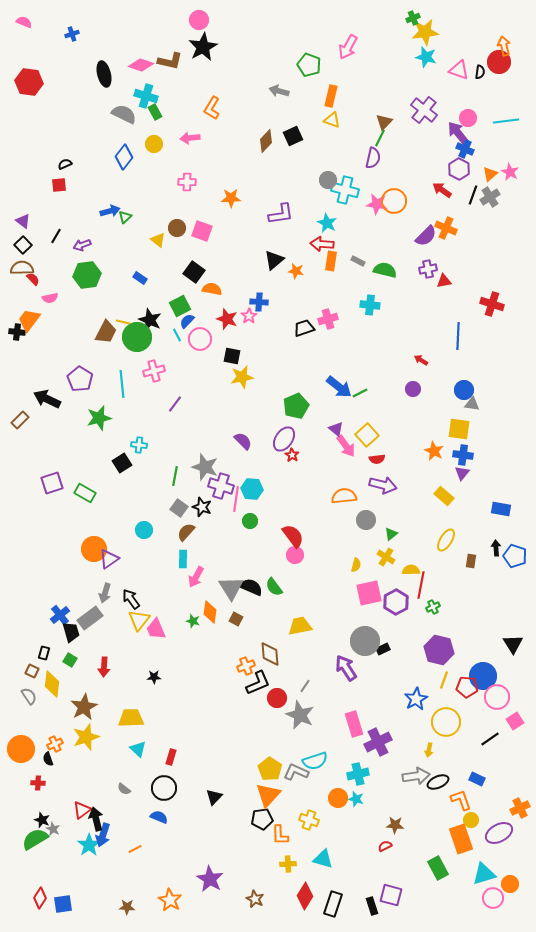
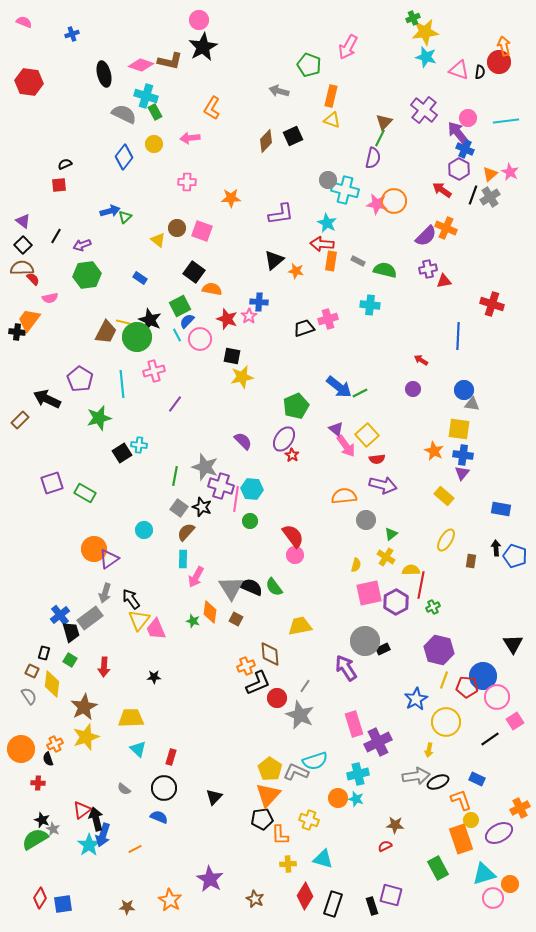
black square at (122, 463): moved 10 px up
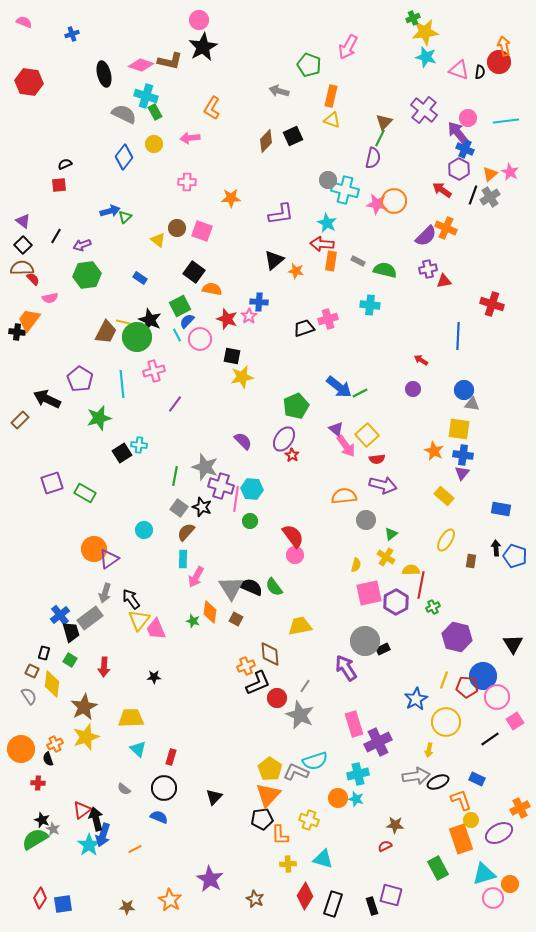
purple hexagon at (439, 650): moved 18 px right, 13 px up
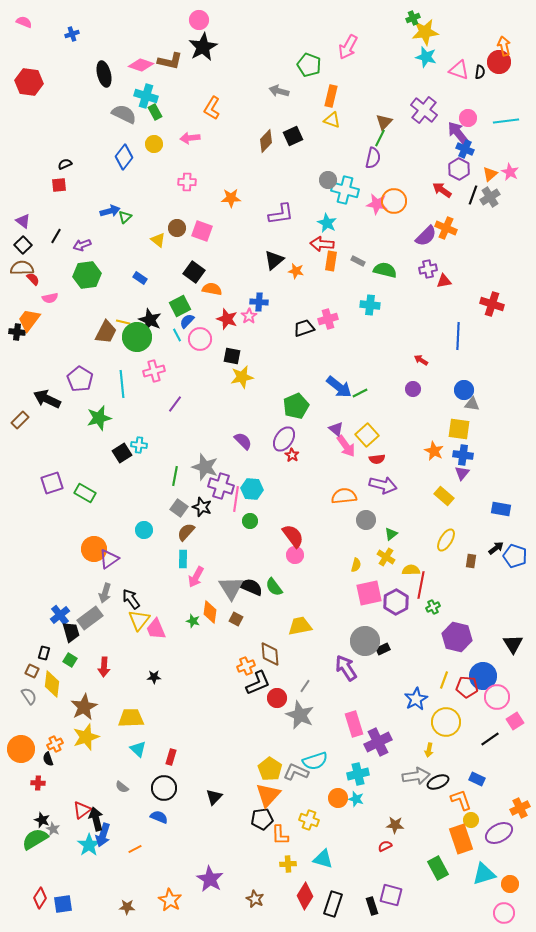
black arrow at (496, 548): rotated 56 degrees clockwise
gray semicircle at (124, 789): moved 2 px left, 2 px up
pink circle at (493, 898): moved 11 px right, 15 px down
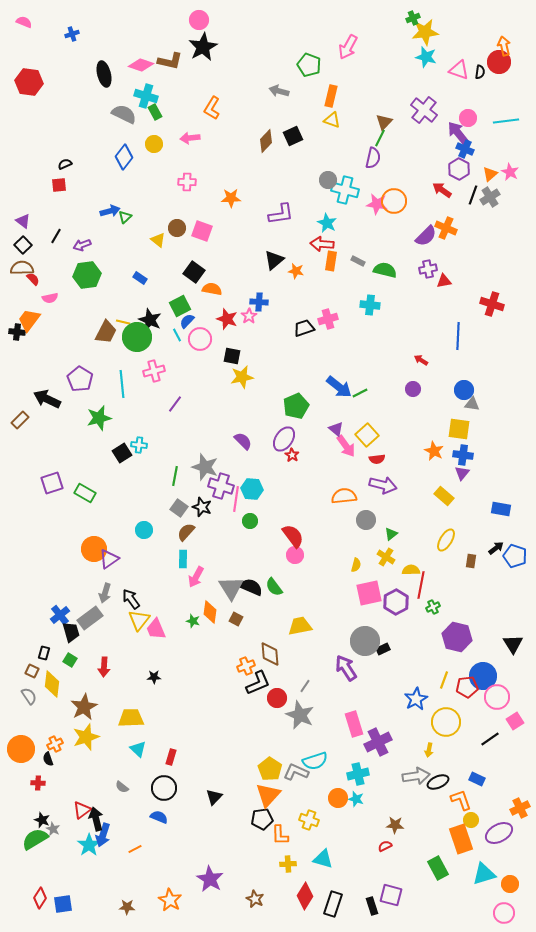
red pentagon at (467, 687): rotated 10 degrees counterclockwise
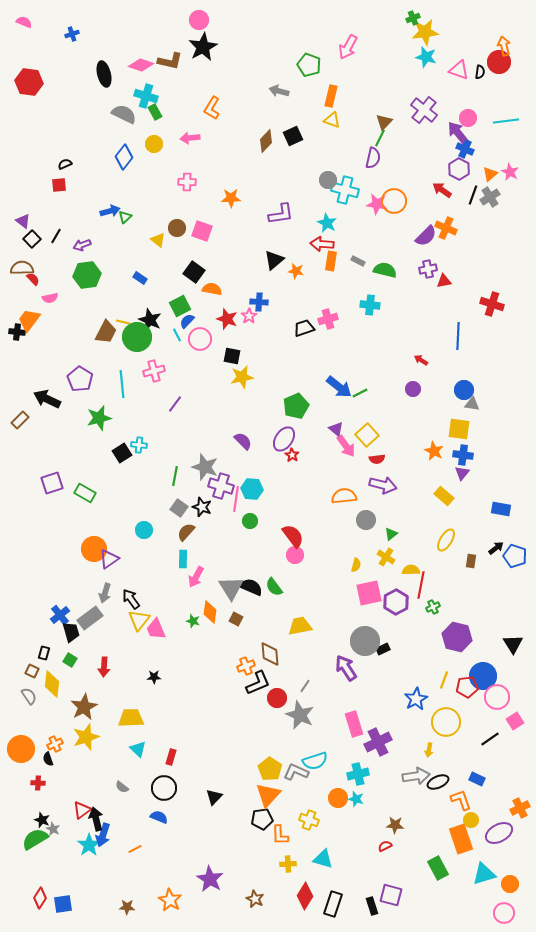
black square at (23, 245): moved 9 px right, 6 px up
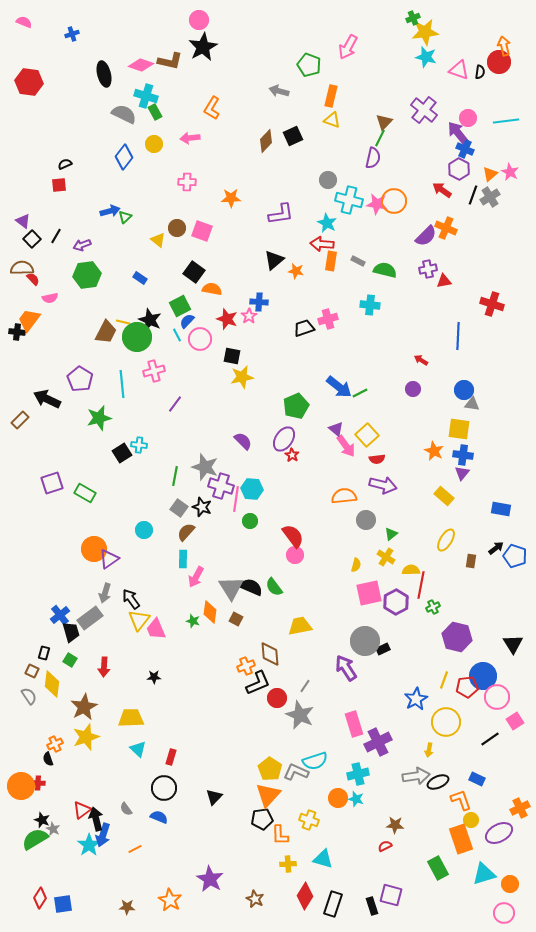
cyan cross at (345, 190): moved 4 px right, 10 px down
orange circle at (21, 749): moved 37 px down
gray semicircle at (122, 787): moved 4 px right, 22 px down; rotated 16 degrees clockwise
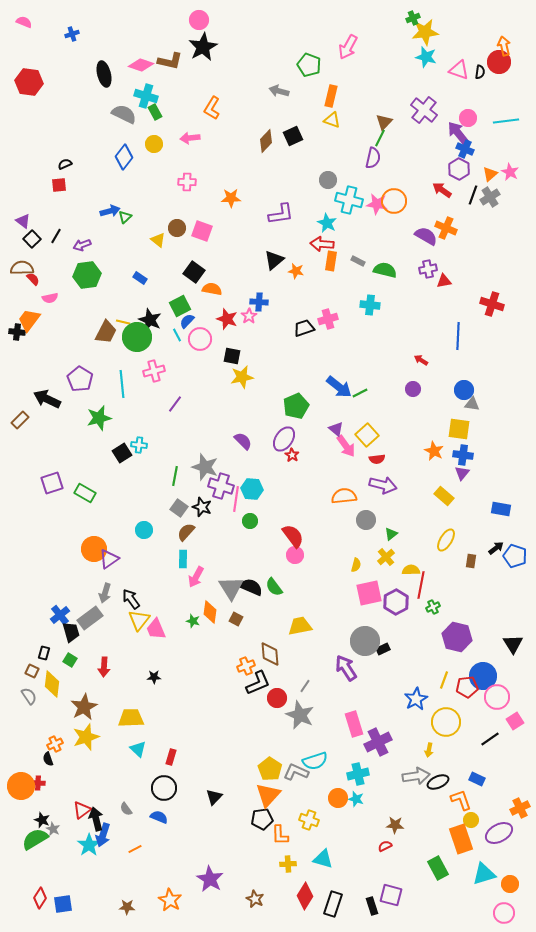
purple semicircle at (426, 236): rotated 105 degrees counterclockwise
yellow cross at (386, 557): rotated 18 degrees clockwise
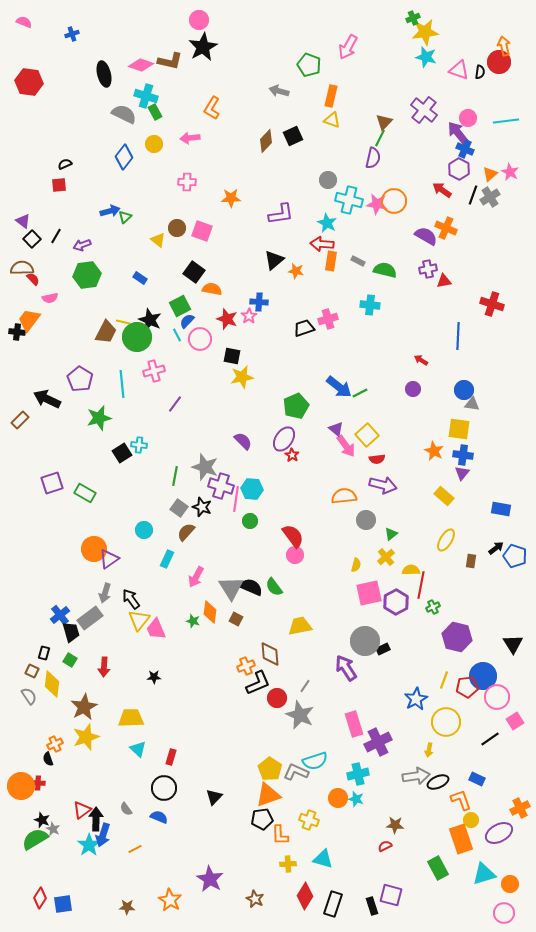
cyan rectangle at (183, 559): moved 16 px left; rotated 24 degrees clockwise
orange triangle at (268, 795): rotated 28 degrees clockwise
black arrow at (96, 819): rotated 15 degrees clockwise
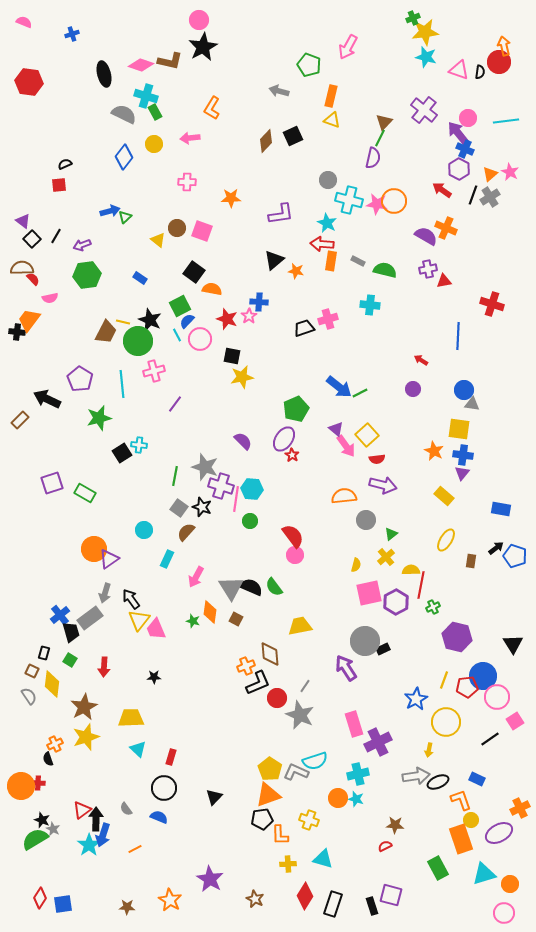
green circle at (137, 337): moved 1 px right, 4 px down
green pentagon at (296, 406): moved 3 px down
